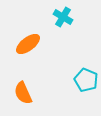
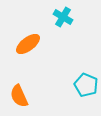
cyan pentagon: moved 5 px down
orange semicircle: moved 4 px left, 3 px down
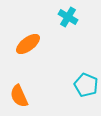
cyan cross: moved 5 px right
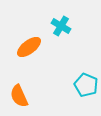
cyan cross: moved 7 px left, 9 px down
orange ellipse: moved 1 px right, 3 px down
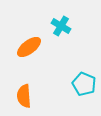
cyan pentagon: moved 2 px left, 1 px up
orange semicircle: moved 5 px right; rotated 20 degrees clockwise
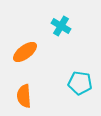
orange ellipse: moved 4 px left, 5 px down
cyan pentagon: moved 4 px left, 1 px up; rotated 15 degrees counterclockwise
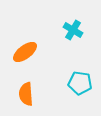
cyan cross: moved 12 px right, 4 px down
orange semicircle: moved 2 px right, 2 px up
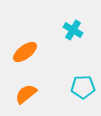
cyan pentagon: moved 3 px right, 4 px down; rotated 10 degrees counterclockwise
orange semicircle: rotated 55 degrees clockwise
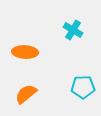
orange ellipse: rotated 40 degrees clockwise
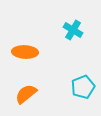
cyan pentagon: rotated 20 degrees counterclockwise
